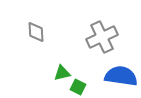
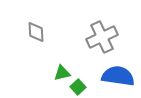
blue semicircle: moved 3 px left
green square: rotated 21 degrees clockwise
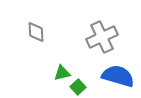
blue semicircle: rotated 8 degrees clockwise
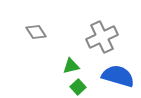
gray diamond: rotated 30 degrees counterclockwise
green triangle: moved 9 px right, 7 px up
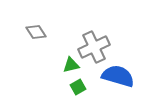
gray cross: moved 8 px left, 10 px down
green triangle: moved 1 px up
green square: rotated 14 degrees clockwise
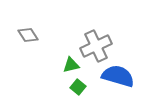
gray diamond: moved 8 px left, 3 px down
gray cross: moved 2 px right, 1 px up
green square: rotated 21 degrees counterclockwise
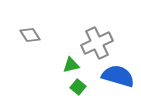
gray diamond: moved 2 px right
gray cross: moved 1 px right, 3 px up
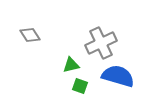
gray cross: moved 4 px right
green square: moved 2 px right, 1 px up; rotated 21 degrees counterclockwise
